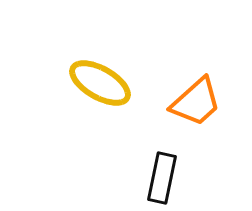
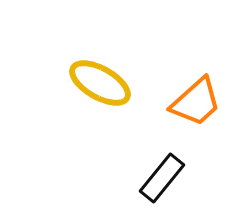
black rectangle: rotated 27 degrees clockwise
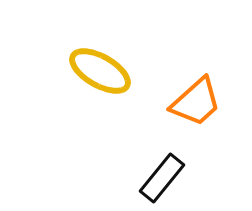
yellow ellipse: moved 12 px up
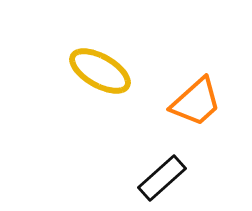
black rectangle: rotated 9 degrees clockwise
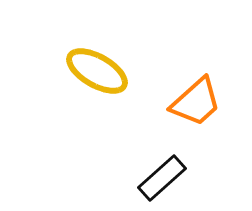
yellow ellipse: moved 3 px left
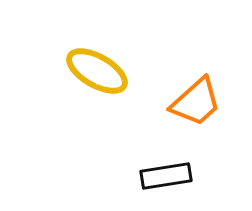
black rectangle: moved 4 px right, 2 px up; rotated 33 degrees clockwise
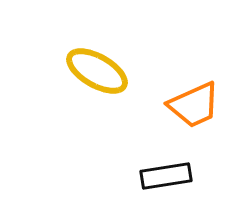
orange trapezoid: moved 2 px left, 3 px down; rotated 18 degrees clockwise
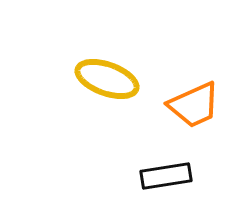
yellow ellipse: moved 10 px right, 8 px down; rotated 10 degrees counterclockwise
